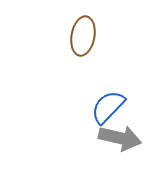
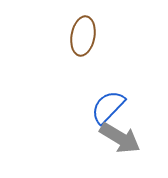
gray arrow: rotated 18 degrees clockwise
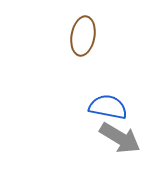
blue semicircle: rotated 57 degrees clockwise
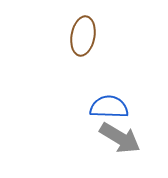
blue semicircle: moved 1 px right; rotated 9 degrees counterclockwise
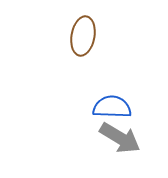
blue semicircle: moved 3 px right
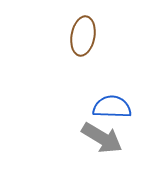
gray arrow: moved 18 px left
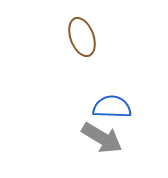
brown ellipse: moved 1 px left, 1 px down; rotated 30 degrees counterclockwise
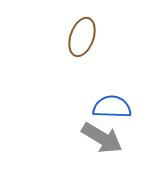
brown ellipse: rotated 39 degrees clockwise
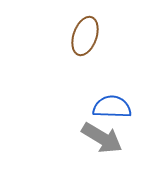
brown ellipse: moved 3 px right, 1 px up
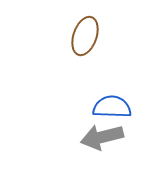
gray arrow: moved 1 px up; rotated 135 degrees clockwise
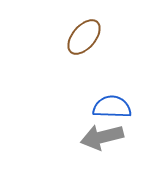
brown ellipse: moved 1 px left, 1 px down; rotated 21 degrees clockwise
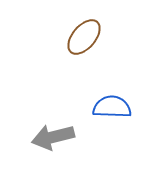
gray arrow: moved 49 px left
